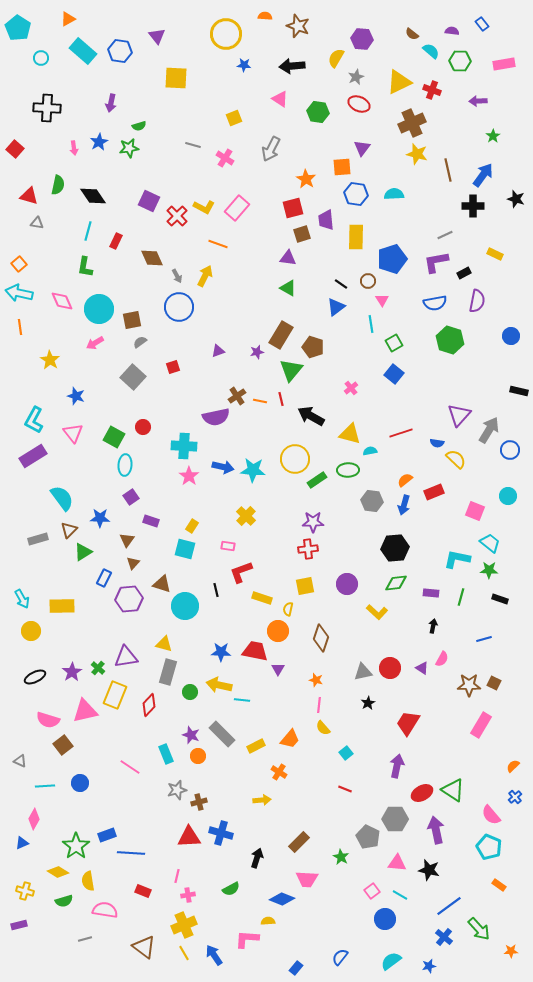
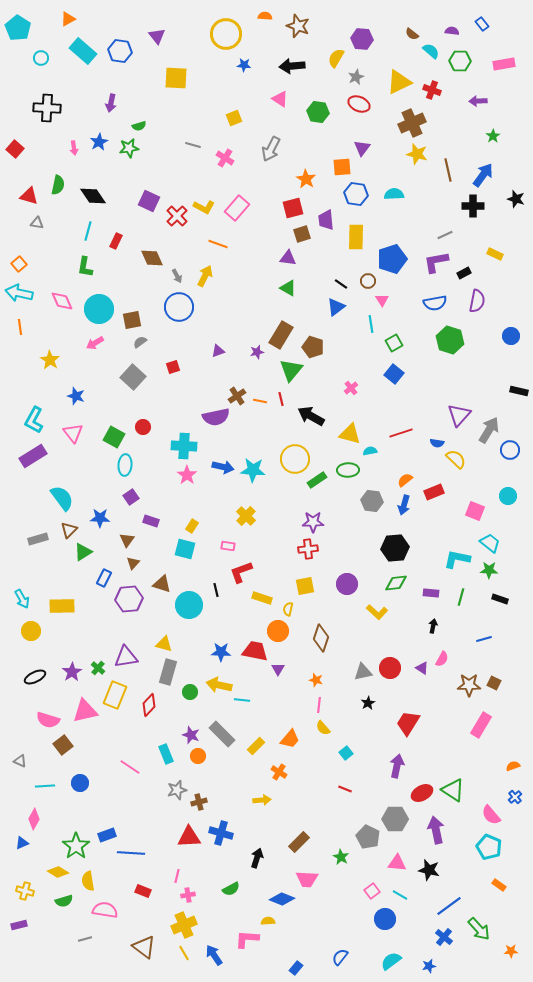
pink star at (189, 476): moved 2 px left, 1 px up
cyan circle at (185, 606): moved 4 px right, 1 px up
yellow rectangle at (256, 746): rotated 18 degrees counterclockwise
orange semicircle at (513, 766): rotated 24 degrees clockwise
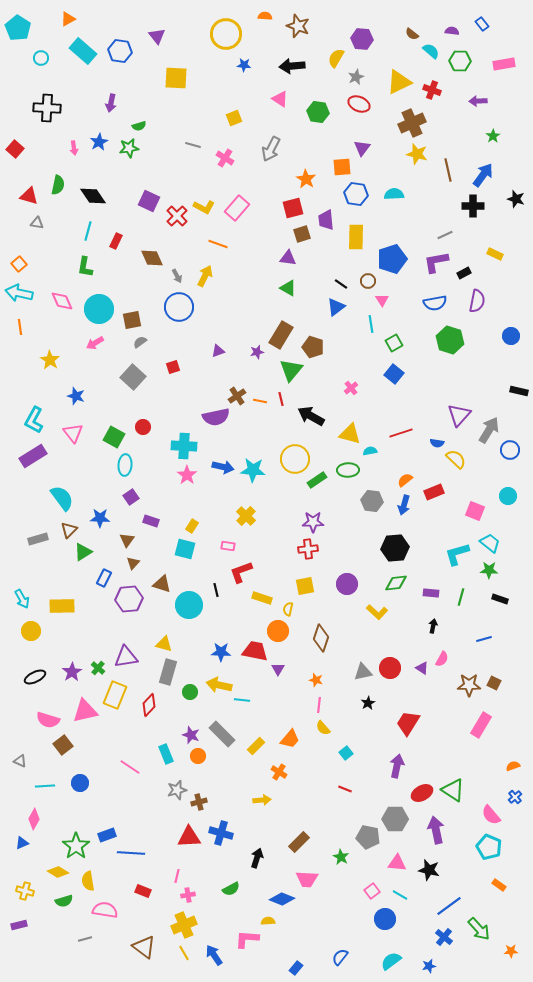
cyan L-shape at (457, 559): moved 5 px up; rotated 28 degrees counterclockwise
gray pentagon at (368, 837): rotated 15 degrees counterclockwise
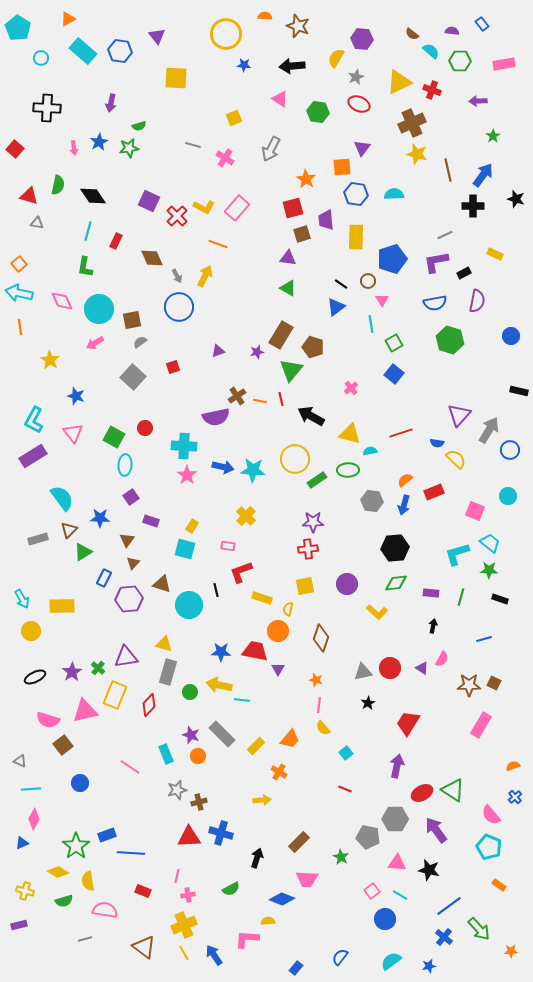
red circle at (143, 427): moved 2 px right, 1 px down
cyan line at (45, 786): moved 14 px left, 3 px down
purple arrow at (436, 830): rotated 24 degrees counterclockwise
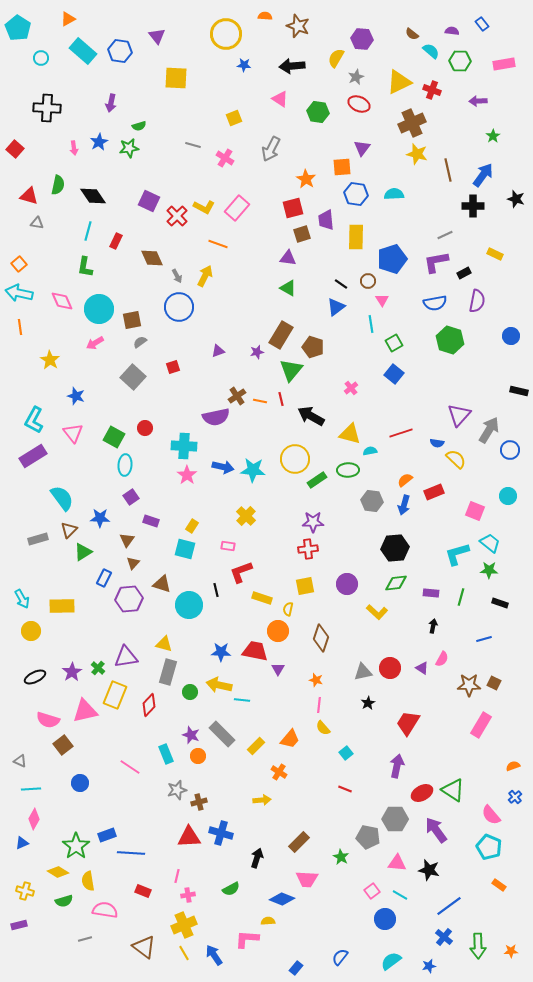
black rectangle at (500, 599): moved 4 px down
green arrow at (479, 929): moved 1 px left, 17 px down; rotated 40 degrees clockwise
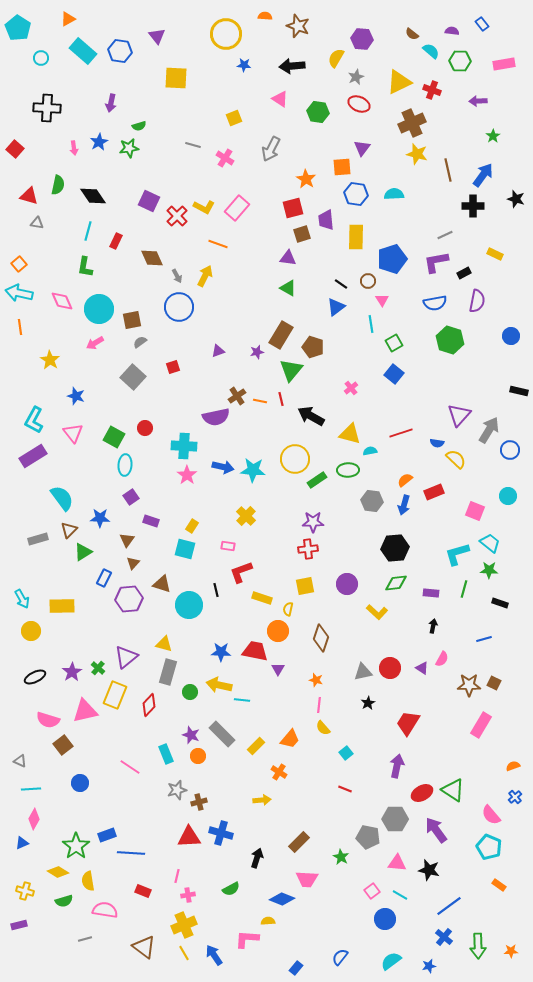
green line at (461, 597): moved 3 px right, 8 px up
purple triangle at (126, 657): rotated 30 degrees counterclockwise
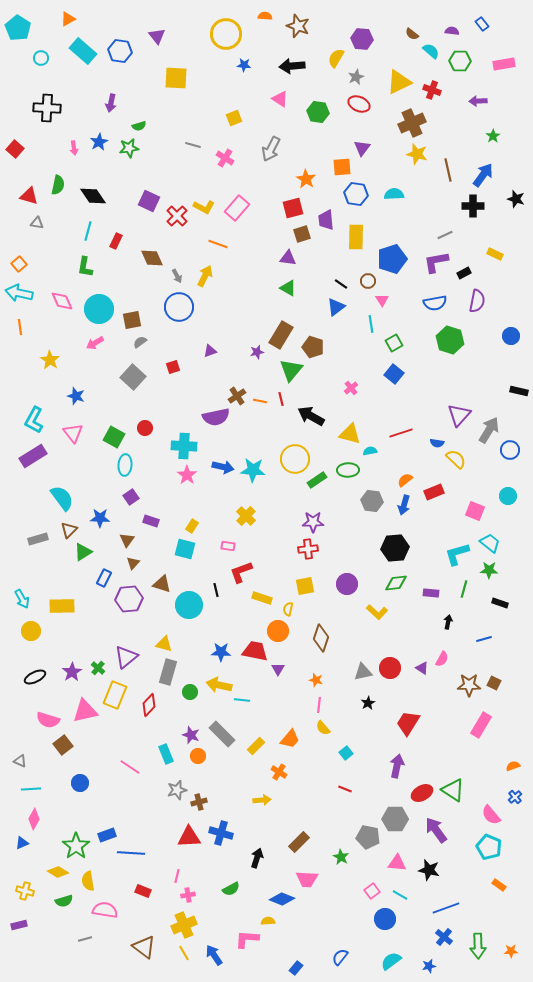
purple triangle at (218, 351): moved 8 px left
black arrow at (433, 626): moved 15 px right, 4 px up
blue line at (449, 906): moved 3 px left, 2 px down; rotated 16 degrees clockwise
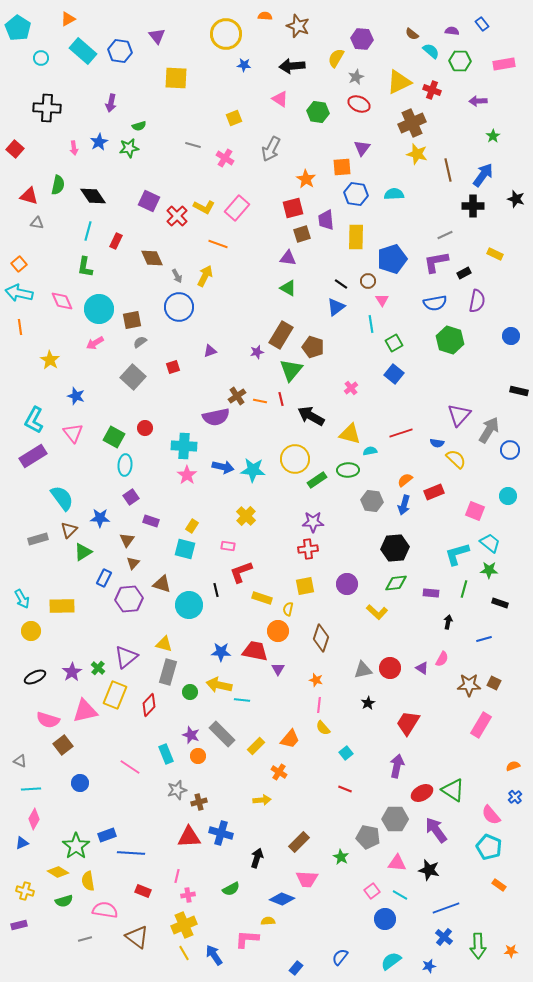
gray triangle at (363, 672): moved 2 px up
brown triangle at (144, 947): moved 7 px left, 10 px up
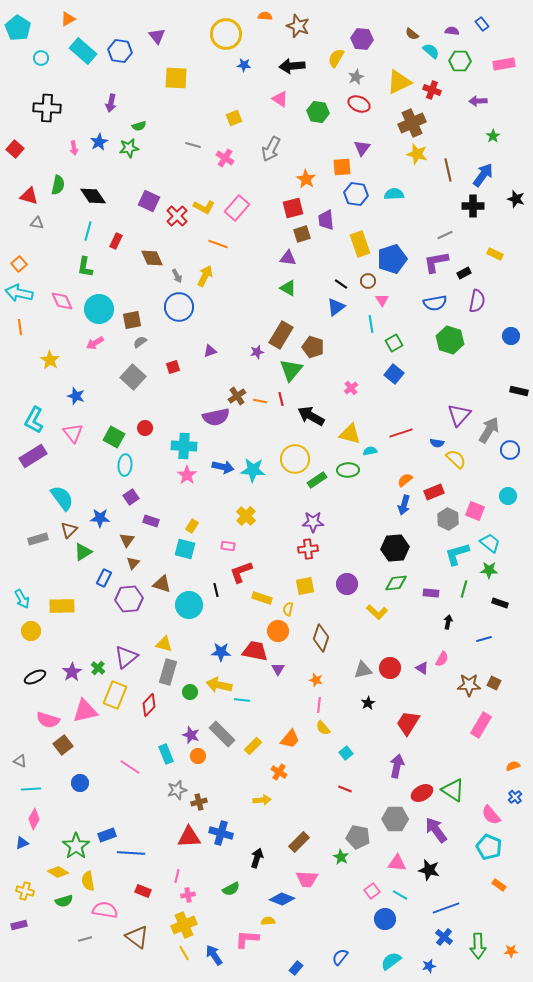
yellow rectangle at (356, 237): moved 4 px right, 7 px down; rotated 20 degrees counterclockwise
gray hexagon at (372, 501): moved 76 px right, 18 px down; rotated 20 degrees clockwise
yellow rectangle at (256, 746): moved 3 px left
gray pentagon at (368, 837): moved 10 px left
